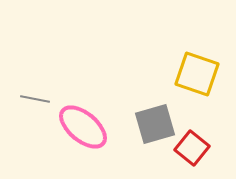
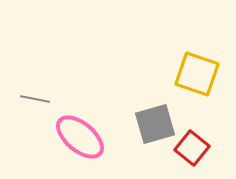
pink ellipse: moved 3 px left, 10 px down
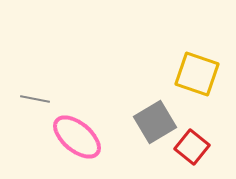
gray square: moved 2 px up; rotated 15 degrees counterclockwise
pink ellipse: moved 3 px left
red square: moved 1 px up
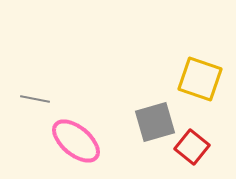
yellow square: moved 3 px right, 5 px down
gray square: rotated 15 degrees clockwise
pink ellipse: moved 1 px left, 4 px down
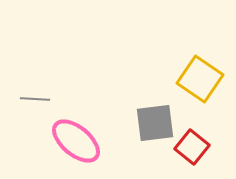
yellow square: rotated 15 degrees clockwise
gray line: rotated 8 degrees counterclockwise
gray square: moved 1 px down; rotated 9 degrees clockwise
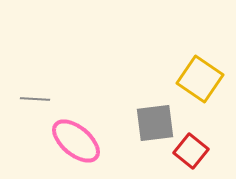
red square: moved 1 px left, 4 px down
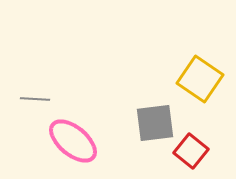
pink ellipse: moved 3 px left
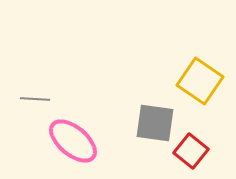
yellow square: moved 2 px down
gray square: rotated 15 degrees clockwise
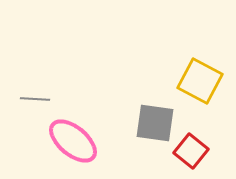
yellow square: rotated 6 degrees counterclockwise
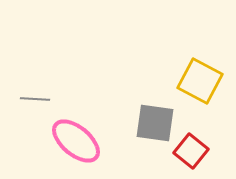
pink ellipse: moved 3 px right
